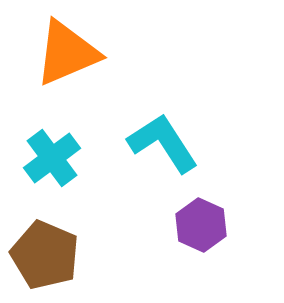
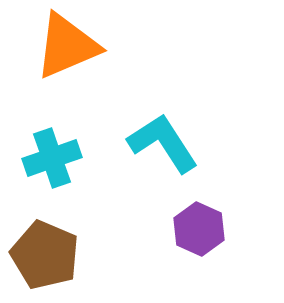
orange triangle: moved 7 px up
cyan cross: rotated 18 degrees clockwise
purple hexagon: moved 2 px left, 4 px down
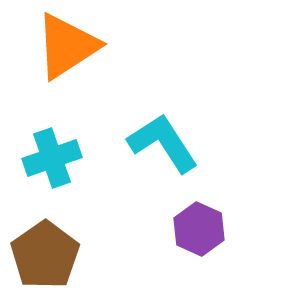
orange triangle: rotated 10 degrees counterclockwise
brown pentagon: rotated 14 degrees clockwise
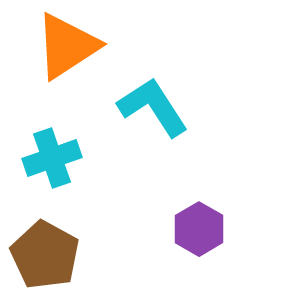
cyan L-shape: moved 10 px left, 36 px up
purple hexagon: rotated 6 degrees clockwise
brown pentagon: rotated 8 degrees counterclockwise
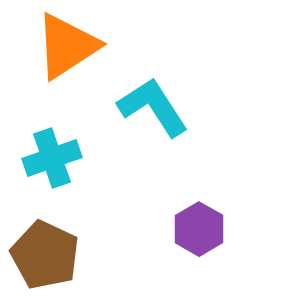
brown pentagon: rotated 4 degrees counterclockwise
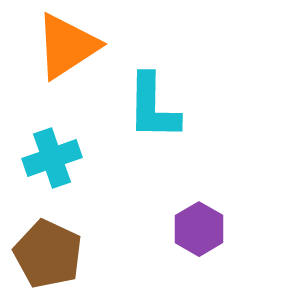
cyan L-shape: rotated 146 degrees counterclockwise
brown pentagon: moved 3 px right, 1 px up
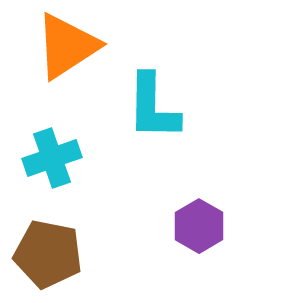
purple hexagon: moved 3 px up
brown pentagon: rotated 14 degrees counterclockwise
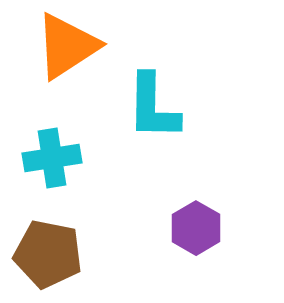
cyan cross: rotated 10 degrees clockwise
purple hexagon: moved 3 px left, 2 px down
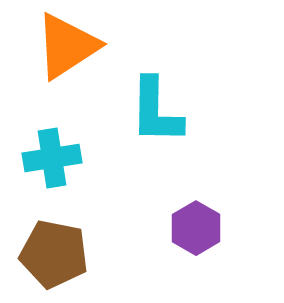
cyan L-shape: moved 3 px right, 4 px down
brown pentagon: moved 6 px right
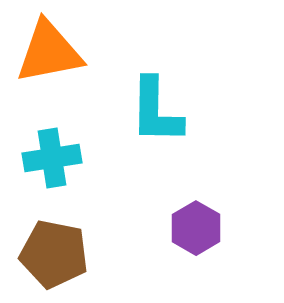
orange triangle: moved 18 px left, 6 px down; rotated 22 degrees clockwise
